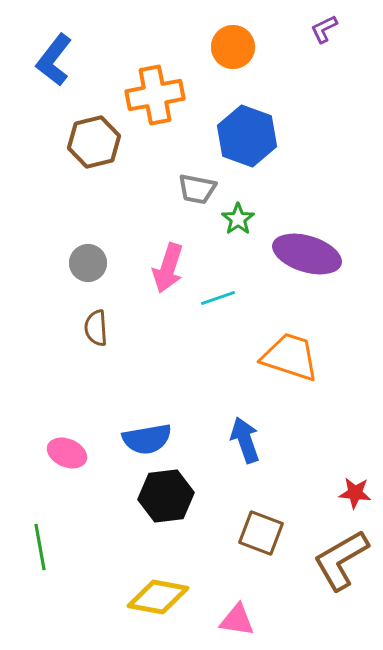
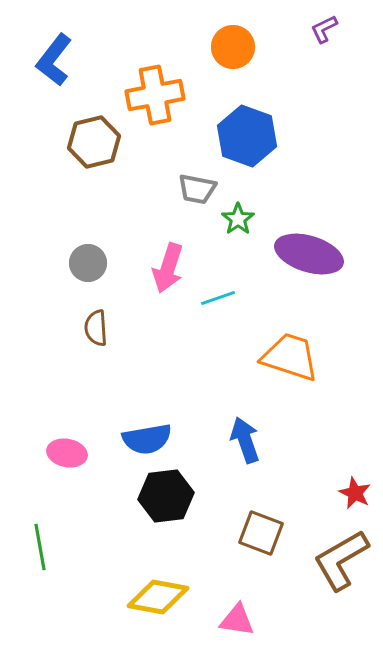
purple ellipse: moved 2 px right
pink ellipse: rotated 12 degrees counterclockwise
red star: rotated 20 degrees clockwise
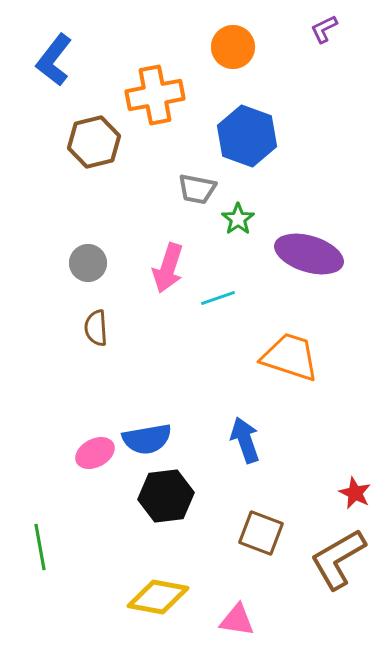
pink ellipse: moved 28 px right; rotated 39 degrees counterclockwise
brown L-shape: moved 3 px left, 1 px up
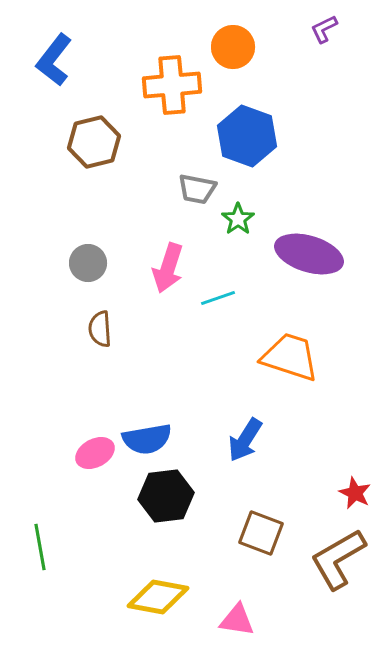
orange cross: moved 17 px right, 10 px up; rotated 6 degrees clockwise
brown semicircle: moved 4 px right, 1 px down
blue arrow: rotated 129 degrees counterclockwise
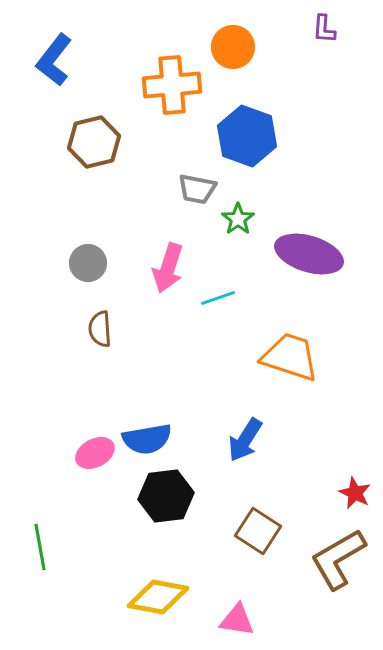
purple L-shape: rotated 60 degrees counterclockwise
brown square: moved 3 px left, 2 px up; rotated 12 degrees clockwise
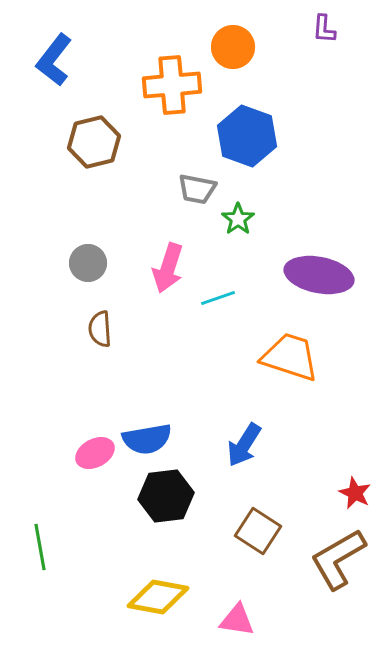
purple ellipse: moved 10 px right, 21 px down; rotated 6 degrees counterclockwise
blue arrow: moved 1 px left, 5 px down
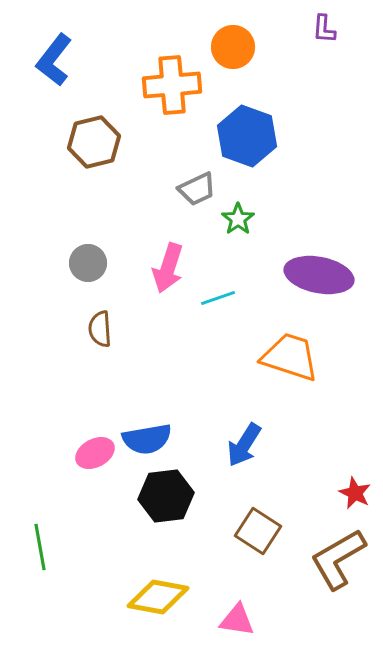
gray trapezoid: rotated 36 degrees counterclockwise
